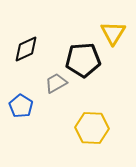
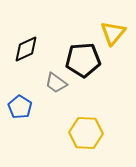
yellow triangle: rotated 8 degrees clockwise
gray trapezoid: rotated 115 degrees counterclockwise
blue pentagon: moved 1 px left, 1 px down
yellow hexagon: moved 6 px left, 5 px down
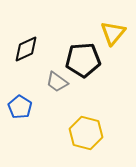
gray trapezoid: moved 1 px right, 1 px up
yellow hexagon: rotated 12 degrees clockwise
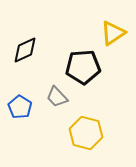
yellow triangle: rotated 16 degrees clockwise
black diamond: moved 1 px left, 1 px down
black pentagon: moved 7 px down
gray trapezoid: moved 15 px down; rotated 10 degrees clockwise
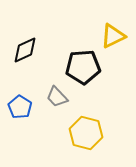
yellow triangle: moved 3 px down; rotated 8 degrees clockwise
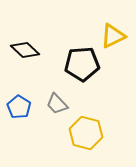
black diamond: rotated 68 degrees clockwise
black pentagon: moved 1 px left, 3 px up
gray trapezoid: moved 7 px down
blue pentagon: moved 1 px left
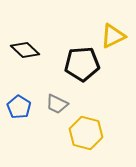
gray trapezoid: rotated 20 degrees counterclockwise
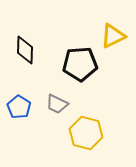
black diamond: rotated 48 degrees clockwise
black pentagon: moved 2 px left
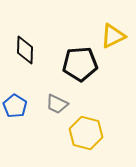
blue pentagon: moved 4 px left, 1 px up
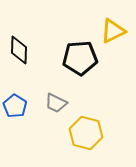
yellow triangle: moved 5 px up
black diamond: moved 6 px left
black pentagon: moved 6 px up
gray trapezoid: moved 1 px left, 1 px up
